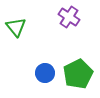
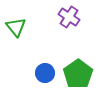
green pentagon: rotated 8 degrees counterclockwise
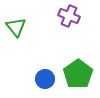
purple cross: moved 1 px up; rotated 10 degrees counterclockwise
blue circle: moved 6 px down
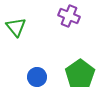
green pentagon: moved 2 px right
blue circle: moved 8 px left, 2 px up
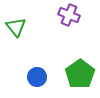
purple cross: moved 1 px up
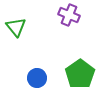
blue circle: moved 1 px down
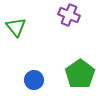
blue circle: moved 3 px left, 2 px down
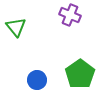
purple cross: moved 1 px right
blue circle: moved 3 px right
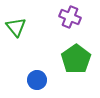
purple cross: moved 2 px down
green pentagon: moved 4 px left, 15 px up
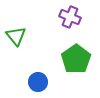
green triangle: moved 9 px down
blue circle: moved 1 px right, 2 px down
